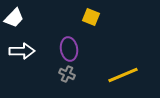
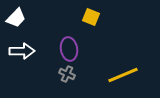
white trapezoid: moved 2 px right
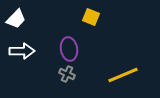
white trapezoid: moved 1 px down
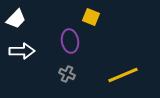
purple ellipse: moved 1 px right, 8 px up
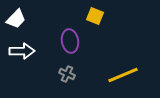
yellow square: moved 4 px right, 1 px up
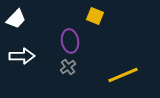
white arrow: moved 5 px down
gray cross: moved 1 px right, 7 px up; rotated 28 degrees clockwise
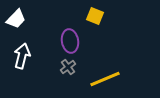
white arrow: rotated 75 degrees counterclockwise
yellow line: moved 18 px left, 4 px down
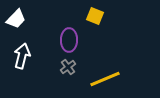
purple ellipse: moved 1 px left, 1 px up; rotated 10 degrees clockwise
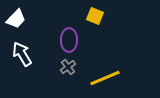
white arrow: moved 2 px up; rotated 45 degrees counterclockwise
yellow line: moved 1 px up
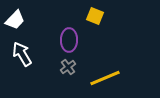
white trapezoid: moved 1 px left, 1 px down
